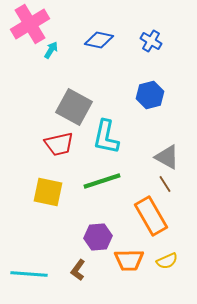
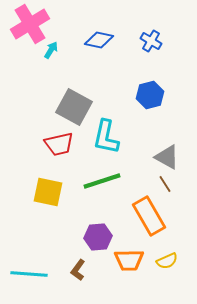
orange rectangle: moved 2 px left
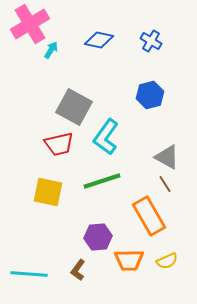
cyan L-shape: rotated 24 degrees clockwise
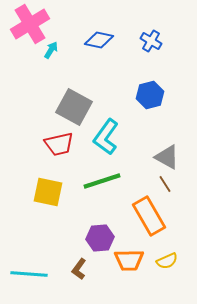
purple hexagon: moved 2 px right, 1 px down
brown L-shape: moved 1 px right, 1 px up
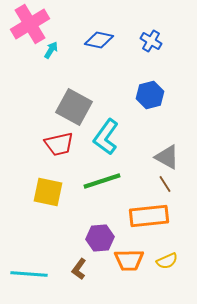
orange rectangle: rotated 66 degrees counterclockwise
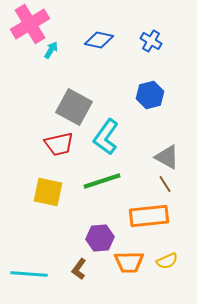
orange trapezoid: moved 2 px down
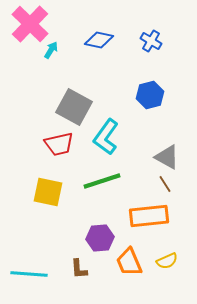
pink cross: rotated 15 degrees counterclockwise
orange trapezoid: rotated 68 degrees clockwise
brown L-shape: rotated 40 degrees counterclockwise
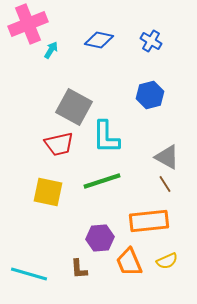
pink cross: moved 2 px left; rotated 24 degrees clockwise
cyan L-shape: rotated 36 degrees counterclockwise
orange rectangle: moved 5 px down
cyan line: rotated 12 degrees clockwise
